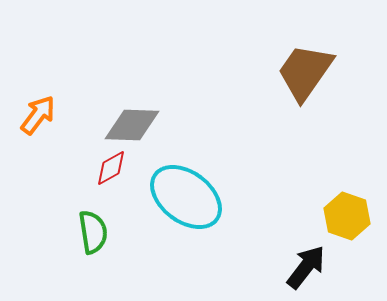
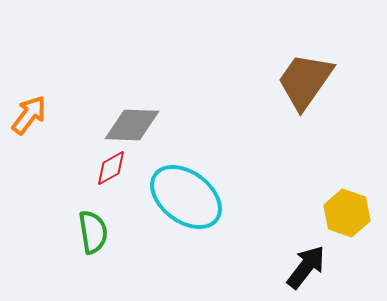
brown trapezoid: moved 9 px down
orange arrow: moved 9 px left
yellow hexagon: moved 3 px up
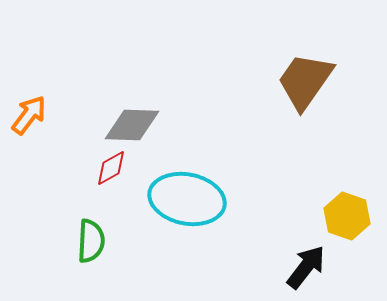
cyan ellipse: moved 1 px right, 2 px down; rotated 26 degrees counterclockwise
yellow hexagon: moved 3 px down
green semicircle: moved 2 px left, 9 px down; rotated 12 degrees clockwise
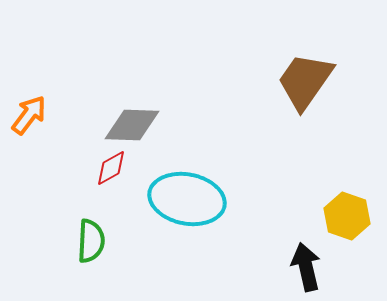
black arrow: rotated 51 degrees counterclockwise
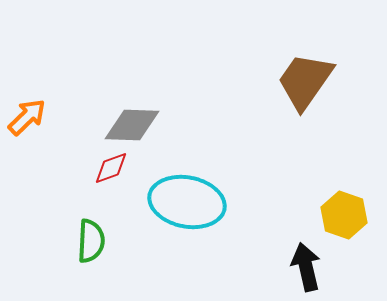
orange arrow: moved 2 px left, 2 px down; rotated 9 degrees clockwise
red diamond: rotated 9 degrees clockwise
cyan ellipse: moved 3 px down
yellow hexagon: moved 3 px left, 1 px up
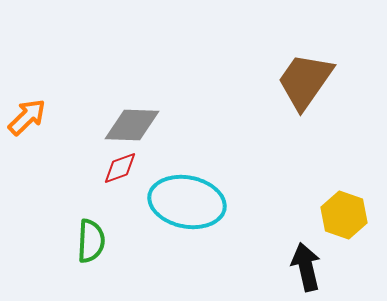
red diamond: moved 9 px right
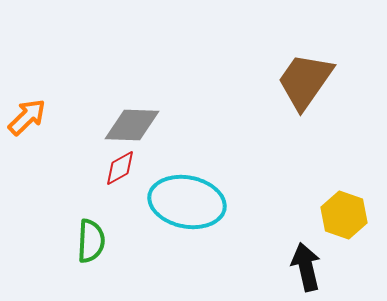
red diamond: rotated 9 degrees counterclockwise
